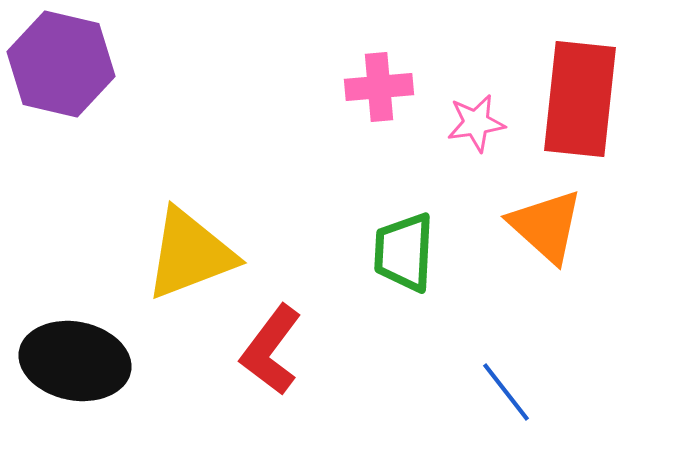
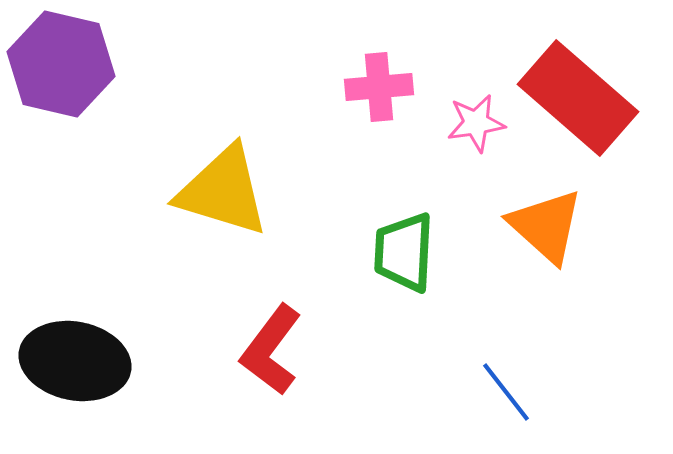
red rectangle: moved 2 px left, 1 px up; rotated 55 degrees counterclockwise
yellow triangle: moved 33 px right, 63 px up; rotated 38 degrees clockwise
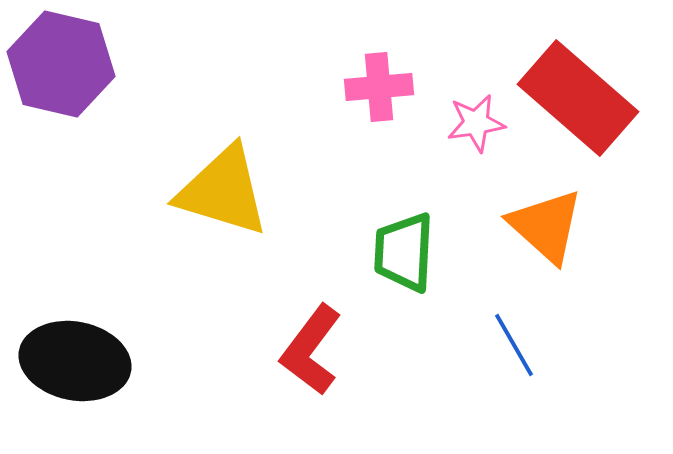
red L-shape: moved 40 px right
blue line: moved 8 px right, 47 px up; rotated 8 degrees clockwise
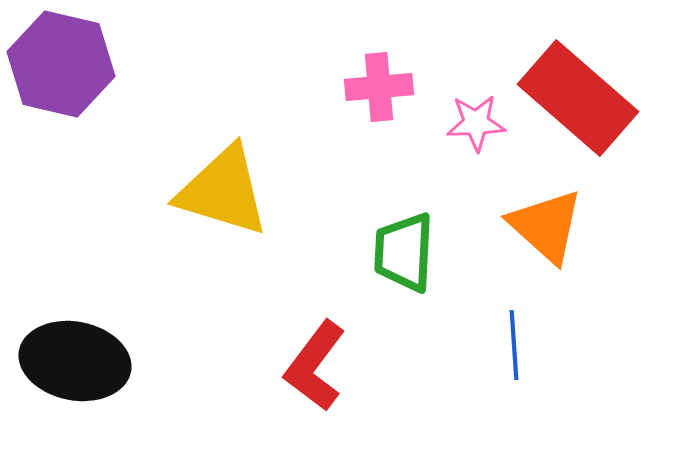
pink star: rotated 6 degrees clockwise
blue line: rotated 26 degrees clockwise
red L-shape: moved 4 px right, 16 px down
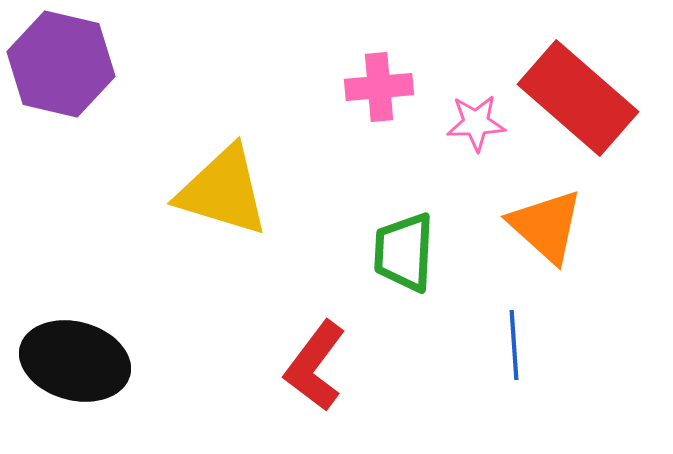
black ellipse: rotated 4 degrees clockwise
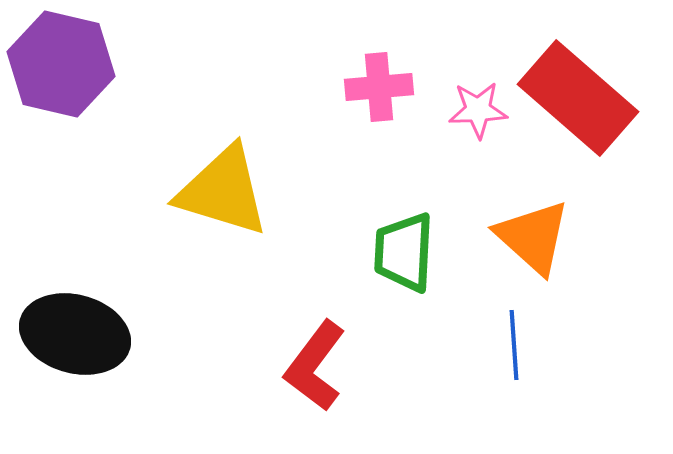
pink star: moved 2 px right, 13 px up
orange triangle: moved 13 px left, 11 px down
black ellipse: moved 27 px up
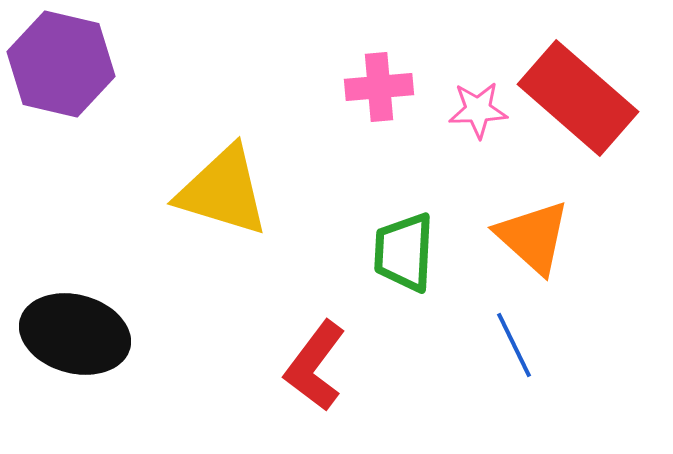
blue line: rotated 22 degrees counterclockwise
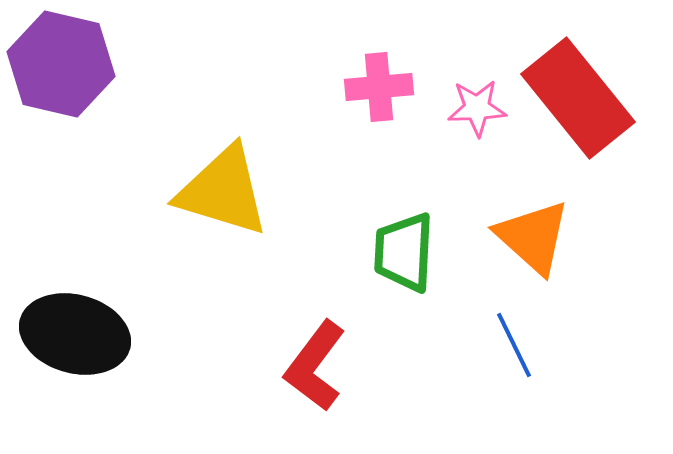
red rectangle: rotated 10 degrees clockwise
pink star: moved 1 px left, 2 px up
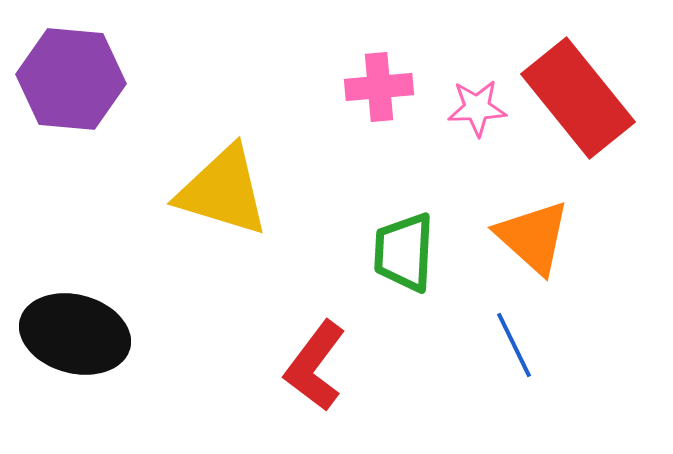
purple hexagon: moved 10 px right, 15 px down; rotated 8 degrees counterclockwise
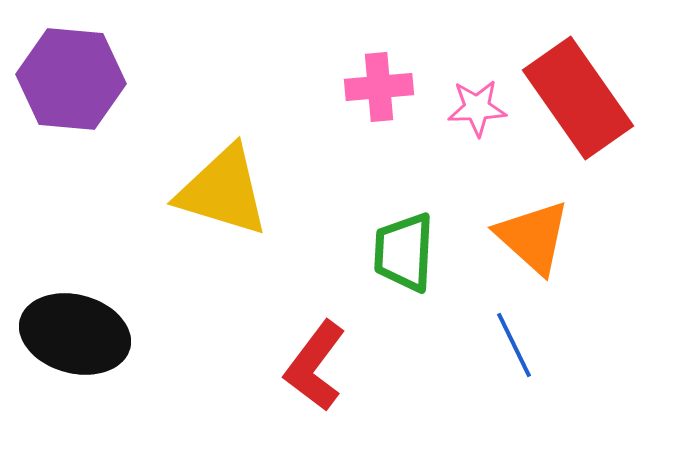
red rectangle: rotated 4 degrees clockwise
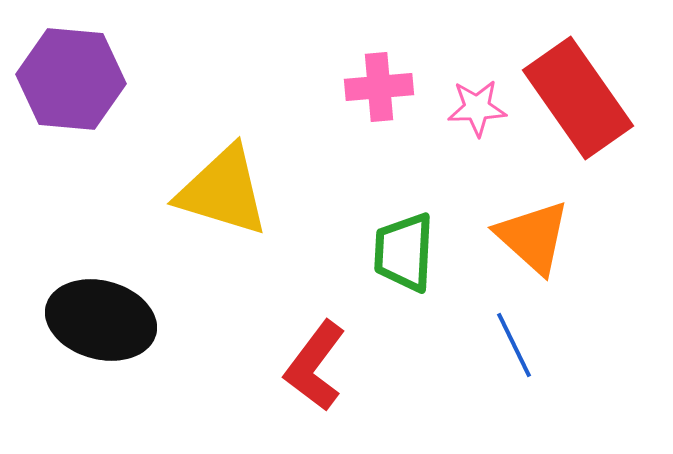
black ellipse: moved 26 px right, 14 px up
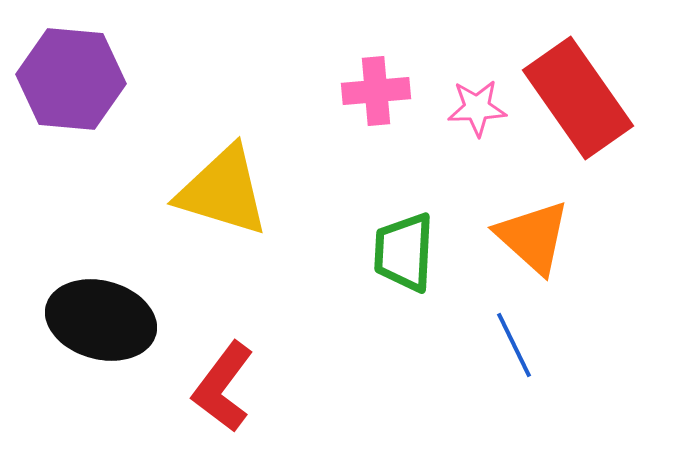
pink cross: moved 3 px left, 4 px down
red L-shape: moved 92 px left, 21 px down
